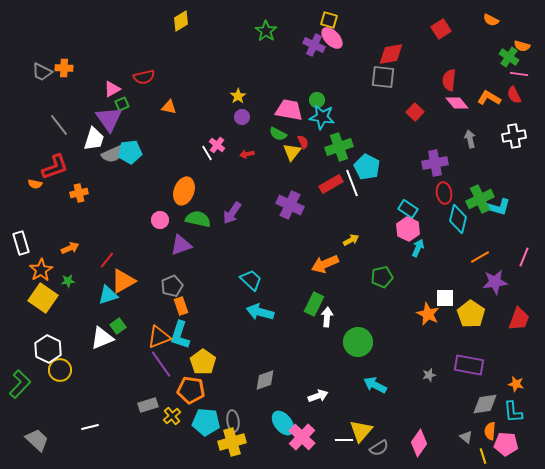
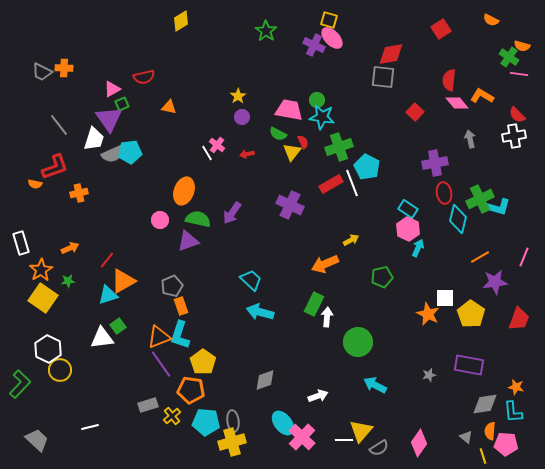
red semicircle at (514, 95): moved 3 px right, 20 px down; rotated 18 degrees counterclockwise
orange L-shape at (489, 98): moved 7 px left, 2 px up
purple triangle at (181, 245): moved 7 px right, 4 px up
white triangle at (102, 338): rotated 15 degrees clockwise
orange star at (516, 384): moved 3 px down
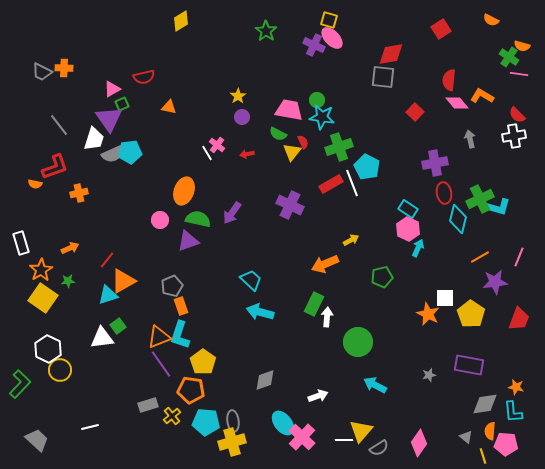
pink line at (524, 257): moved 5 px left
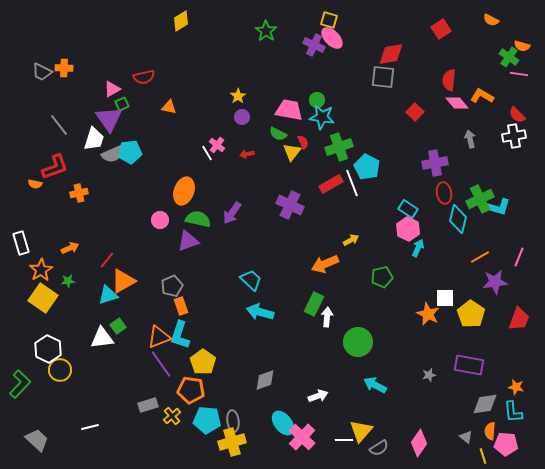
cyan pentagon at (206, 422): moved 1 px right, 2 px up
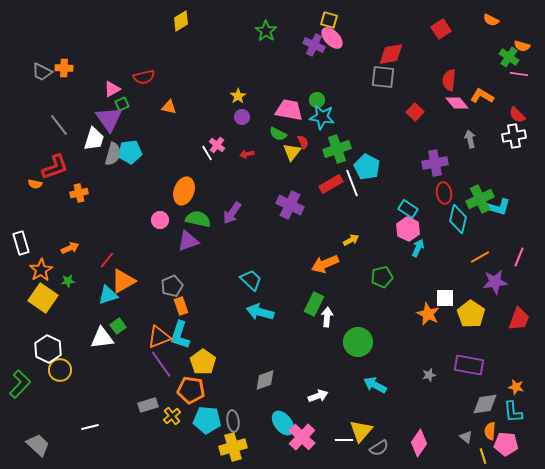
green cross at (339, 147): moved 2 px left, 2 px down
gray semicircle at (113, 154): rotated 50 degrees counterclockwise
gray trapezoid at (37, 440): moved 1 px right, 5 px down
yellow cross at (232, 442): moved 1 px right, 5 px down
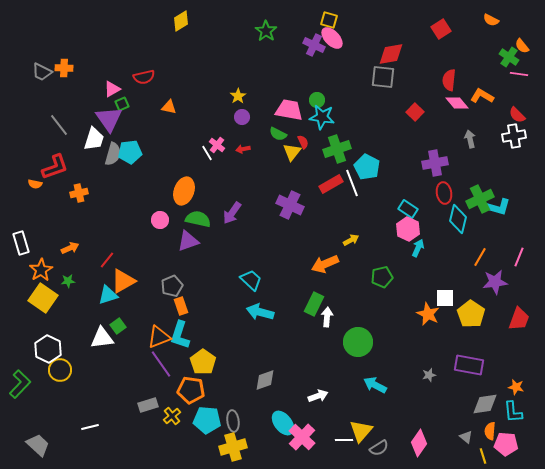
orange semicircle at (522, 46): rotated 35 degrees clockwise
red arrow at (247, 154): moved 4 px left, 5 px up
orange line at (480, 257): rotated 30 degrees counterclockwise
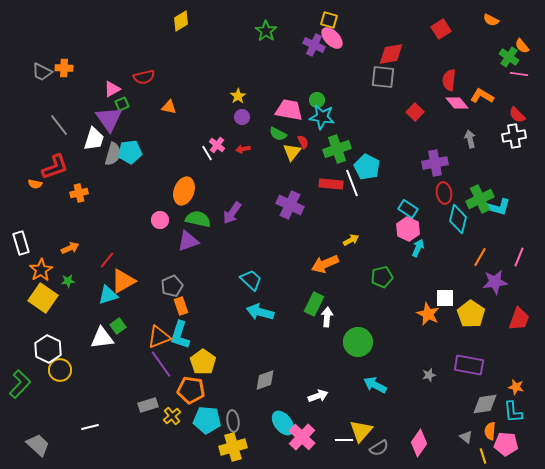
red rectangle at (331, 184): rotated 35 degrees clockwise
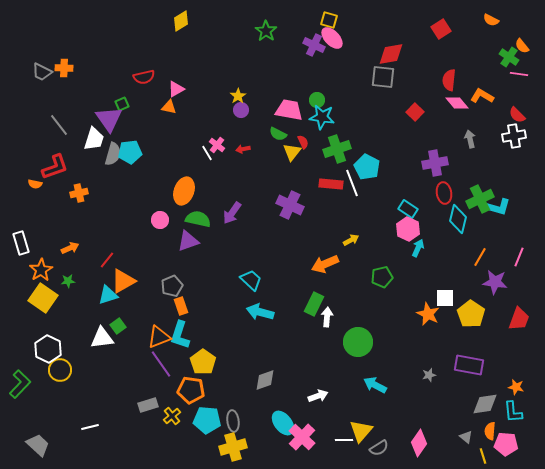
pink triangle at (112, 89): moved 64 px right
purple circle at (242, 117): moved 1 px left, 7 px up
purple star at (495, 282): rotated 15 degrees clockwise
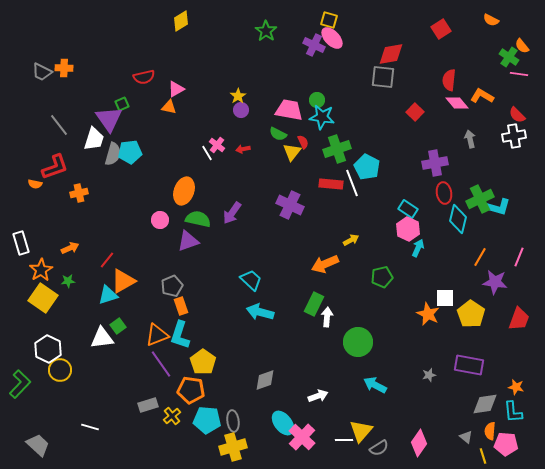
orange triangle at (159, 337): moved 2 px left, 2 px up
white line at (90, 427): rotated 30 degrees clockwise
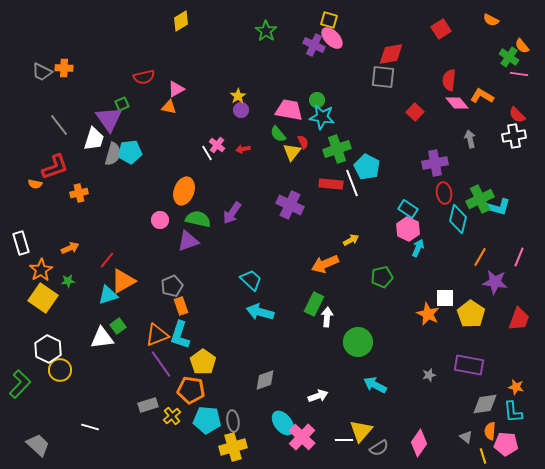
green semicircle at (278, 134): rotated 24 degrees clockwise
